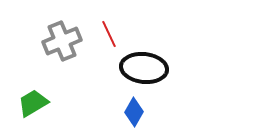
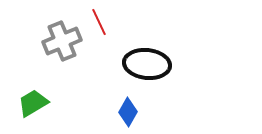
red line: moved 10 px left, 12 px up
black ellipse: moved 3 px right, 4 px up
blue diamond: moved 6 px left
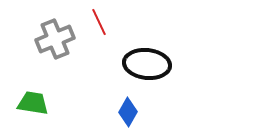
gray cross: moved 7 px left, 2 px up
green trapezoid: rotated 40 degrees clockwise
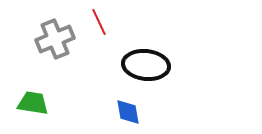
black ellipse: moved 1 px left, 1 px down
blue diamond: rotated 40 degrees counterclockwise
